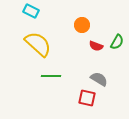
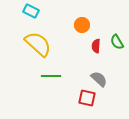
green semicircle: rotated 119 degrees clockwise
red semicircle: rotated 72 degrees clockwise
gray semicircle: rotated 12 degrees clockwise
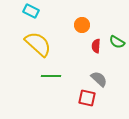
green semicircle: rotated 28 degrees counterclockwise
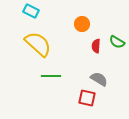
orange circle: moved 1 px up
gray semicircle: rotated 12 degrees counterclockwise
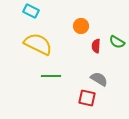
orange circle: moved 1 px left, 2 px down
yellow semicircle: rotated 16 degrees counterclockwise
